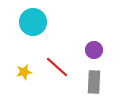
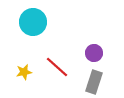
purple circle: moved 3 px down
gray rectangle: rotated 15 degrees clockwise
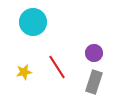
red line: rotated 15 degrees clockwise
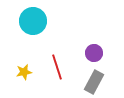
cyan circle: moved 1 px up
red line: rotated 15 degrees clockwise
gray rectangle: rotated 10 degrees clockwise
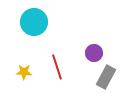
cyan circle: moved 1 px right, 1 px down
yellow star: rotated 14 degrees clockwise
gray rectangle: moved 12 px right, 5 px up
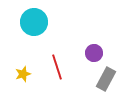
yellow star: moved 1 px left, 2 px down; rotated 21 degrees counterclockwise
gray rectangle: moved 2 px down
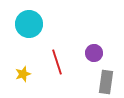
cyan circle: moved 5 px left, 2 px down
red line: moved 5 px up
gray rectangle: moved 3 px down; rotated 20 degrees counterclockwise
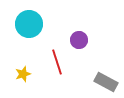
purple circle: moved 15 px left, 13 px up
gray rectangle: rotated 70 degrees counterclockwise
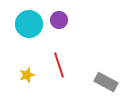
purple circle: moved 20 px left, 20 px up
red line: moved 2 px right, 3 px down
yellow star: moved 4 px right, 1 px down
